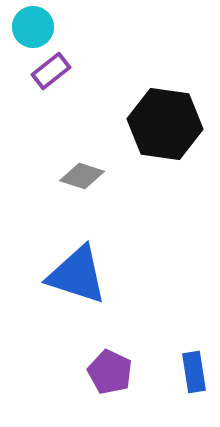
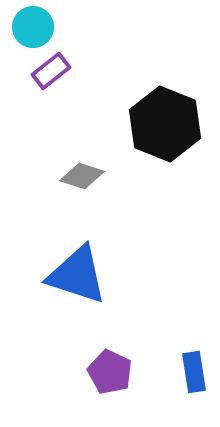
black hexagon: rotated 14 degrees clockwise
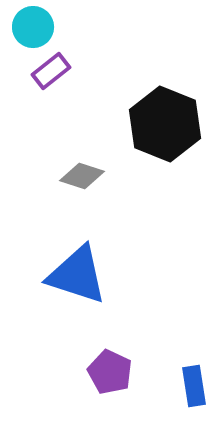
blue rectangle: moved 14 px down
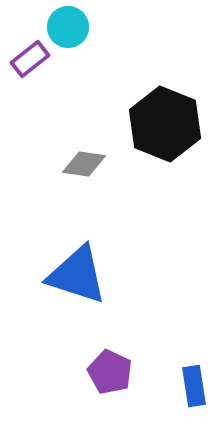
cyan circle: moved 35 px right
purple rectangle: moved 21 px left, 12 px up
gray diamond: moved 2 px right, 12 px up; rotated 9 degrees counterclockwise
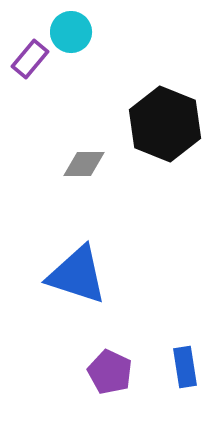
cyan circle: moved 3 px right, 5 px down
purple rectangle: rotated 12 degrees counterclockwise
gray diamond: rotated 9 degrees counterclockwise
blue rectangle: moved 9 px left, 19 px up
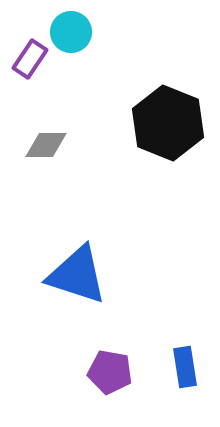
purple rectangle: rotated 6 degrees counterclockwise
black hexagon: moved 3 px right, 1 px up
gray diamond: moved 38 px left, 19 px up
purple pentagon: rotated 15 degrees counterclockwise
